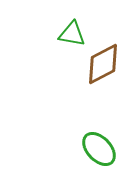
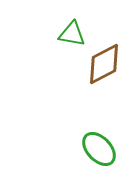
brown diamond: moved 1 px right
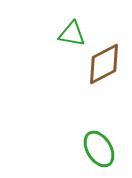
green ellipse: rotated 12 degrees clockwise
